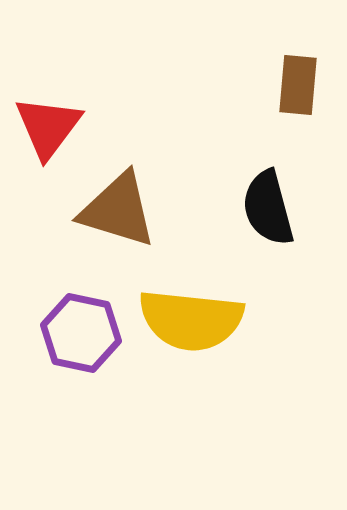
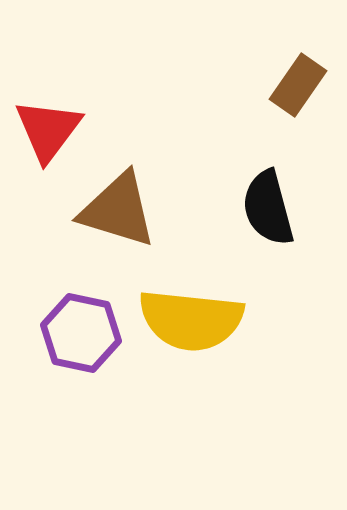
brown rectangle: rotated 30 degrees clockwise
red triangle: moved 3 px down
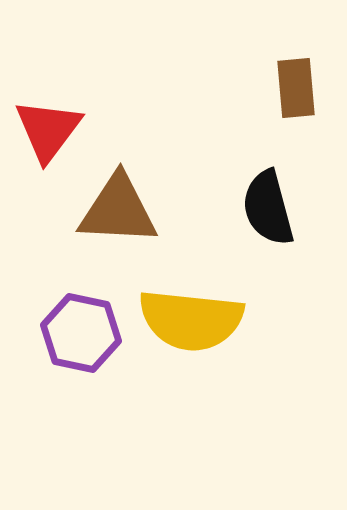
brown rectangle: moved 2 px left, 3 px down; rotated 40 degrees counterclockwise
brown triangle: rotated 14 degrees counterclockwise
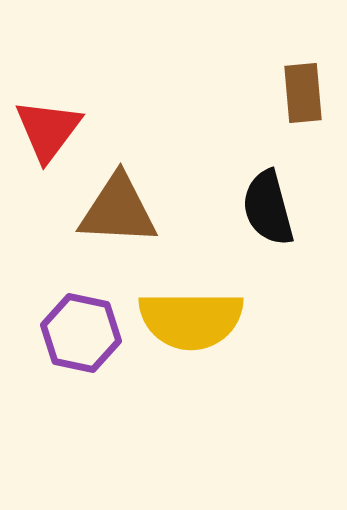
brown rectangle: moved 7 px right, 5 px down
yellow semicircle: rotated 6 degrees counterclockwise
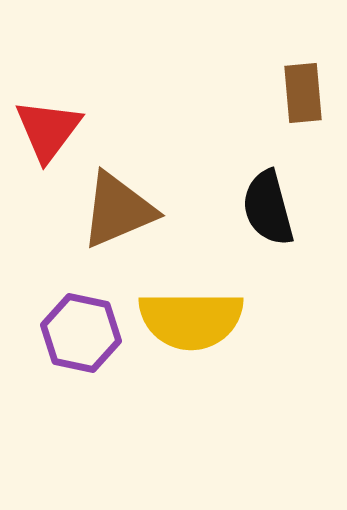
brown triangle: rotated 26 degrees counterclockwise
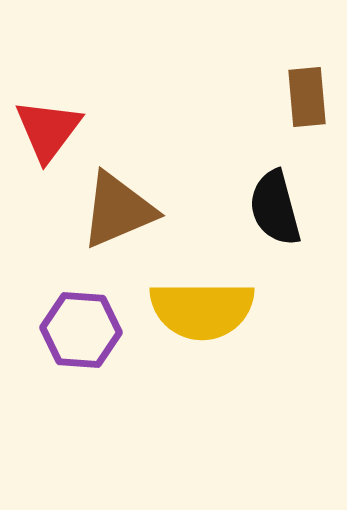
brown rectangle: moved 4 px right, 4 px down
black semicircle: moved 7 px right
yellow semicircle: moved 11 px right, 10 px up
purple hexagon: moved 3 px up; rotated 8 degrees counterclockwise
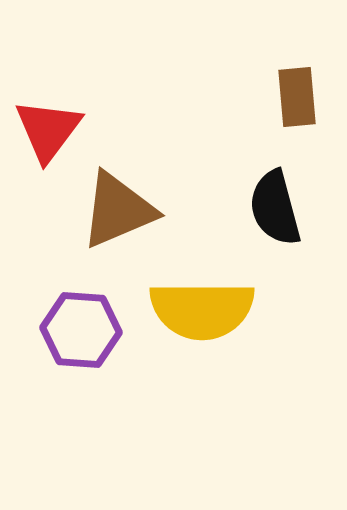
brown rectangle: moved 10 px left
